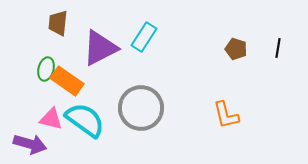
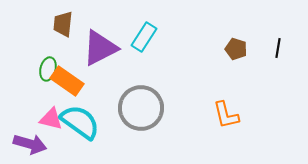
brown trapezoid: moved 5 px right, 1 px down
green ellipse: moved 2 px right
cyan semicircle: moved 5 px left, 2 px down
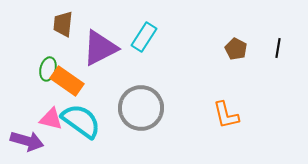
brown pentagon: rotated 10 degrees clockwise
cyan semicircle: moved 1 px right, 1 px up
purple arrow: moved 3 px left, 3 px up
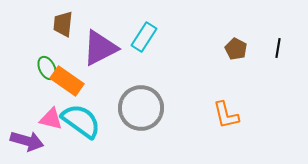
green ellipse: moved 1 px left, 1 px up; rotated 40 degrees counterclockwise
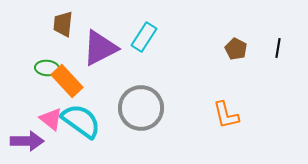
green ellipse: rotated 60 degrees counterclockwise
orange rectangle: rotated 12 degrees clockwise
pink triangle: rotated 25 degrees clockwise
purple arrow: rotated 16 degrees counterclockwise
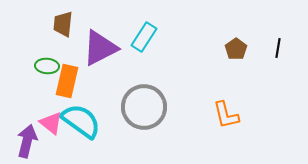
brown pentagon: rotated 10 degrees clockwise
green ellipse: moved 2 px up
orange rectangle: rotated 56 degrees clockwise
gray circle: moved 3 px right, 1 px up
pink triangle: moved 4 px down
purple arrow: rotated 76 degrees counterclockwise
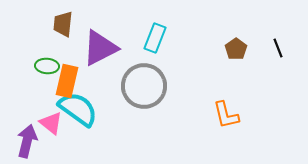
cyan rectangle: moved 11 px right, 1 px down; rotated 12 degrees counterclockwise
black line: rotated 30 degrees counterclockwise
gray circle: moved 21 px up
cyan semicircle: moved 3 px left, 12 px up
